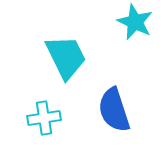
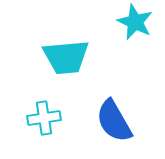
cyan trapezoid: rotated 111 degrees clockwise
blue semicircle: moved 11 px down; rotated 12 degrees counterclockwise
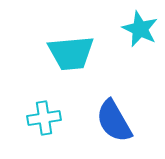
cyan star: moved 5 px right, 7 px down
cyan trapezoid: moved 5 px right, 4 px up
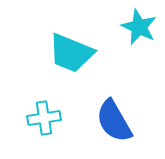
cyan star: moved 1 px left, 2 px up
cyan trapezoid: rotated 27 degrees clockwise
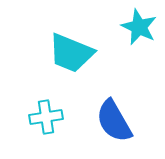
cyan cross: moved 2 px right, 1 px up
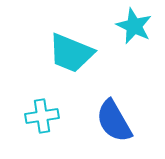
cyan star: moved 5 px left, 1 px up
cyan cross: moved 4 px left, 1 px up
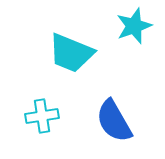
cyan star: rotated 27 degrees clockwise
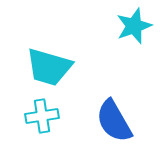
cyan trapezoid: moved 22 px left, 14 px down; rotated 6 degrees counterclockwise
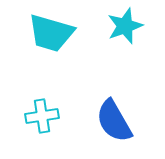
cyan star: moved 9 px left
cyan trapezoid: moved 2 px right, 34 px up
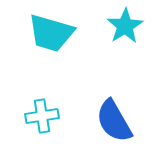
cyan star: rotated 12 degrees counterclockwise
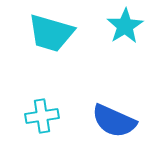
blue semicircle: rotated 36 degrees counterclockwise
